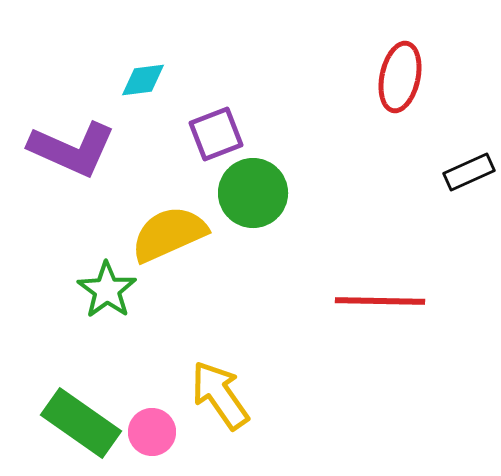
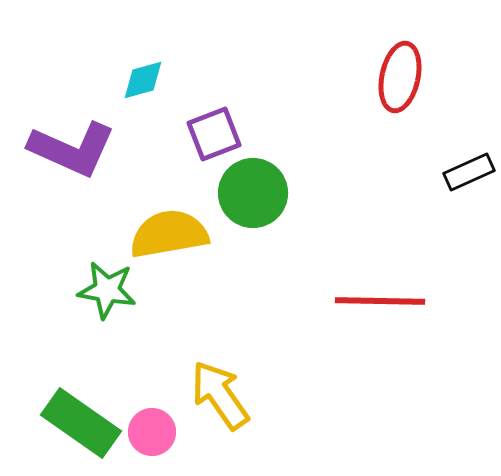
cyan diamond: rotated 9 degrees counterclockwise
purple square: moved 2 px left
yellow semicircle: rotated 14 degrees clockwise
green star: rotated 26 degrees counterclockwise
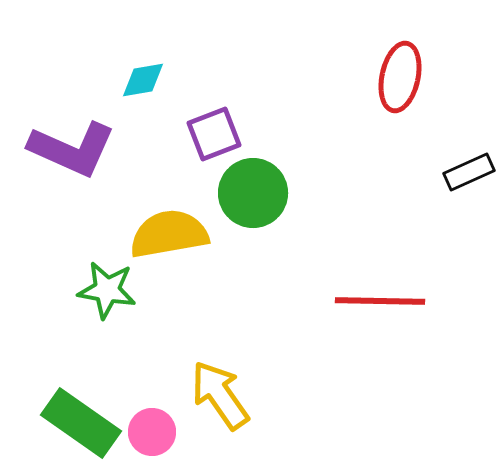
cyan diamond: rotated 6 degrees clockwise
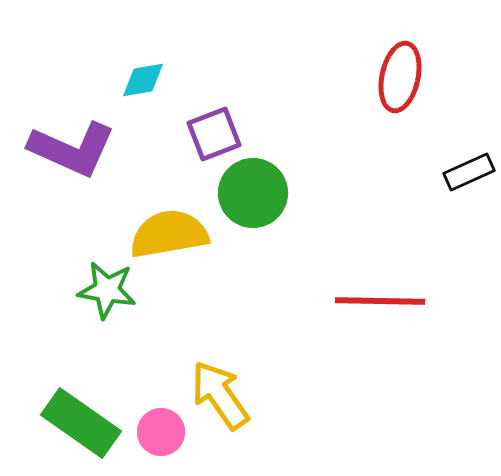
pink circle: moved 9 px right
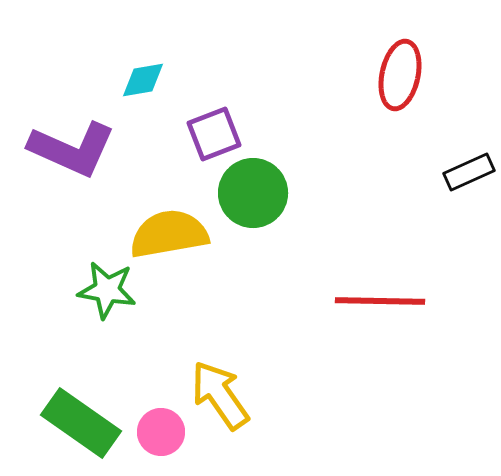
red ellipse: moved 2 px up
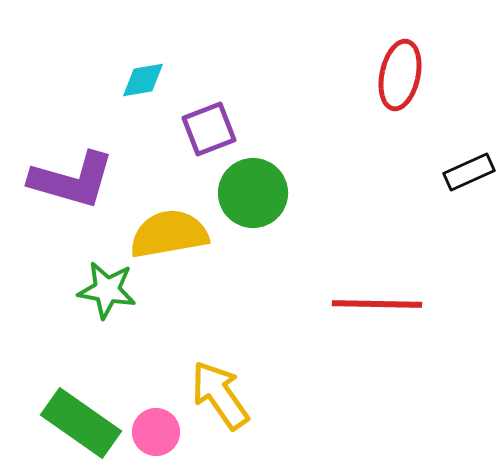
purple square: moved 5 px left, 5 px up
purple L-shape: moved 31 px down; rotated 8 degrees counterclockwise
red line: moved 3 px left, 3 px down
pink circle: moved 5 px left
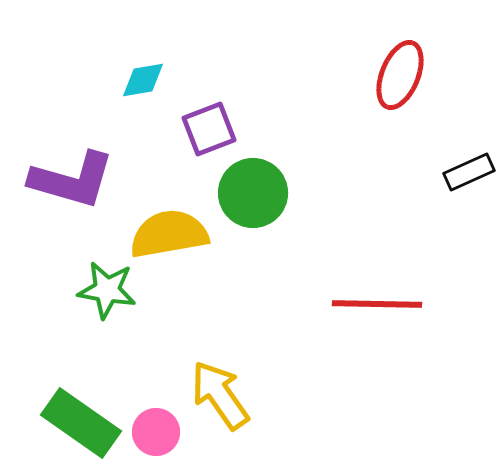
red ellipse: rotated 10 degrees clockwise
